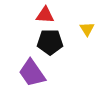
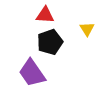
black pentagon: rotated 20 degrees counterclockwise
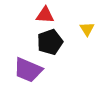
purple trapezoid: moved 4 px left, 3 px up; rotated 32 degrees counterclockwise
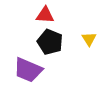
yellow triangle: moved 2 px right, 10 px down
black pentagon: rotated 30 degrees counterclockwise
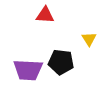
black pentagon: moved 11 px right, 20 px down; rotated 15 degrees counterclockwise
purple trapezoid: rotated 20 degrees counterclockwise
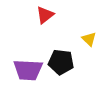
red triangle: rotated 42 degrees counterclockwise
yellow triangle: rotated 14 degrees counterclockwise
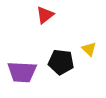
yellow triangle: moved 10 px down
purple trapezoid: moved 6 px left, 2 px down
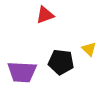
red triangle: rotated 18 degrees clockwise
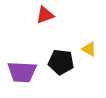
yellow triangle: rotated 14 degrees counterclockwise
